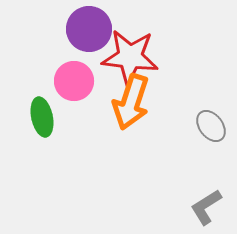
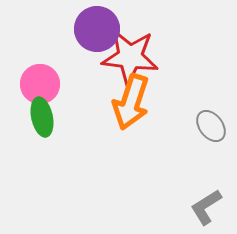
purple circle: moved 8 px right
pink circle: moved 34 px left, 3 px down
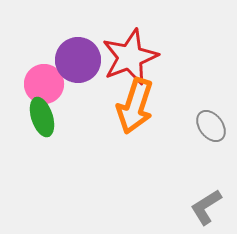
purple circle: moved 19 px left, 31 px down
red star: rotated 28 degrees counterclockwise
pink circle: moved 4 px right
orange arrow: moved 4 px right, 4 px down
green ellipse: rotated 6 degrees counterclockwise
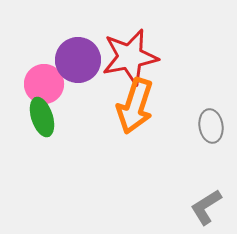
red star: rotated 10 degrees clockwise
gray ellipse: rotated 28 degrees clockwise
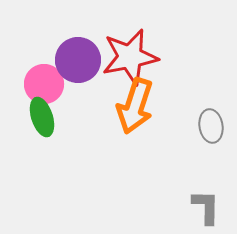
gray L-shape: rotated 123 degrees clockwise
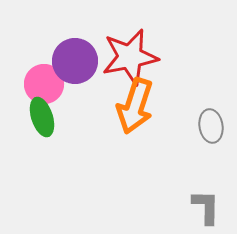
purple circle: moved 3 px left, 1 px down
